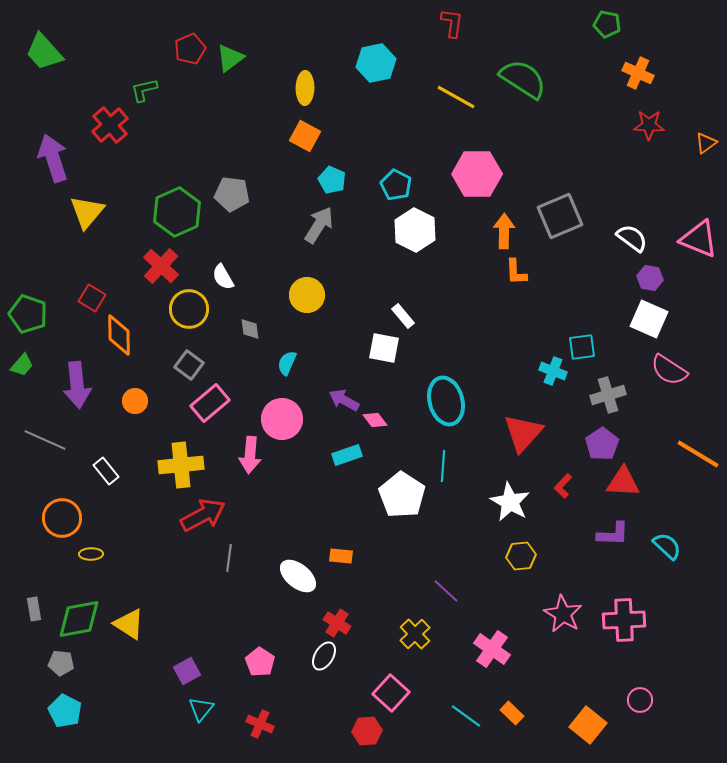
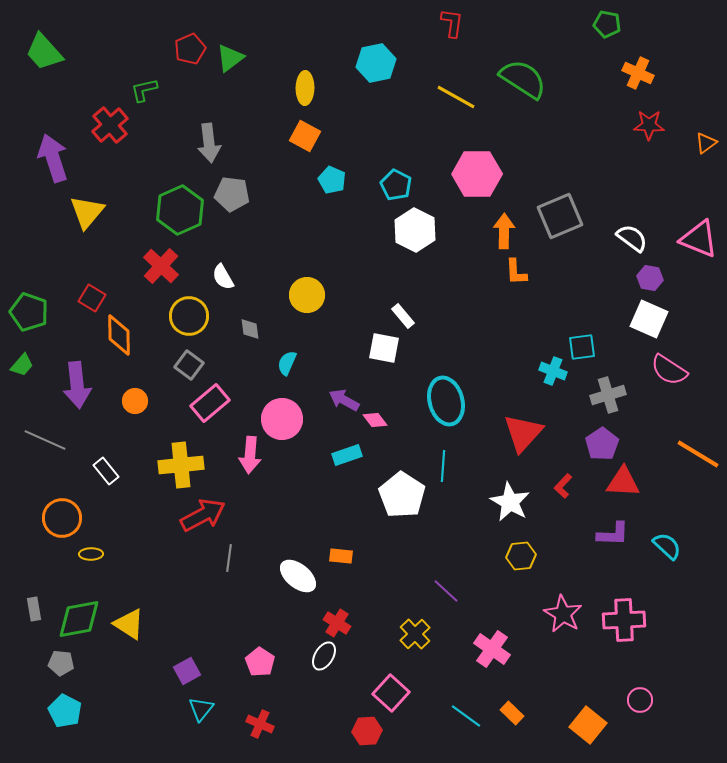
green hexagon at (177, 212): moved 3 px right, 2 px up
gray arrow at (319, 225): moved 110 px left, 82 px up; rotated 141 degrees clockwise
yellow circle at (189, 309): moved 7 px down
green pentagon at (28, 314): moved 1 px right, 2 px up
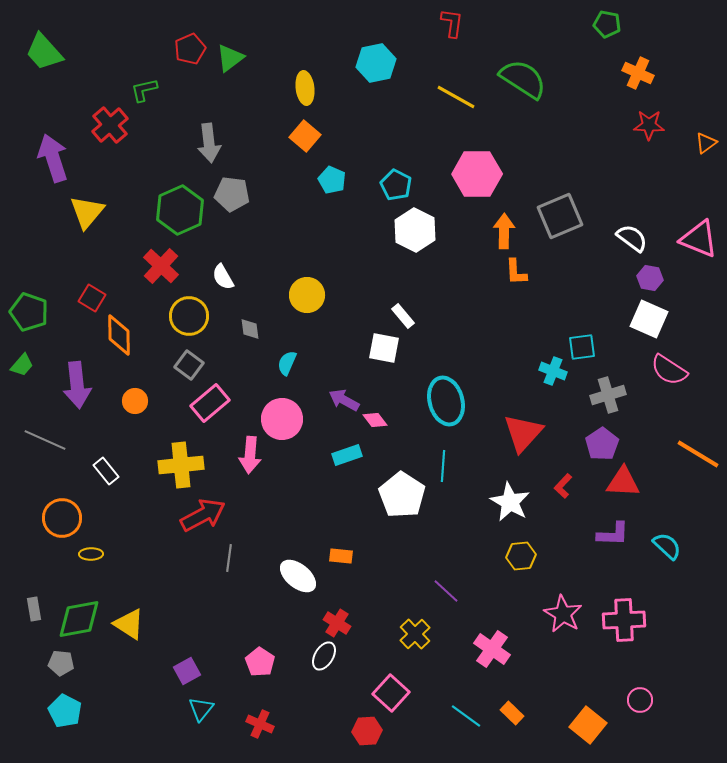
yellow ellipse at (305, 88): rotated 8 degrees counterclockwise
orange square at (305, 136): rotated 12 degrees clockwise
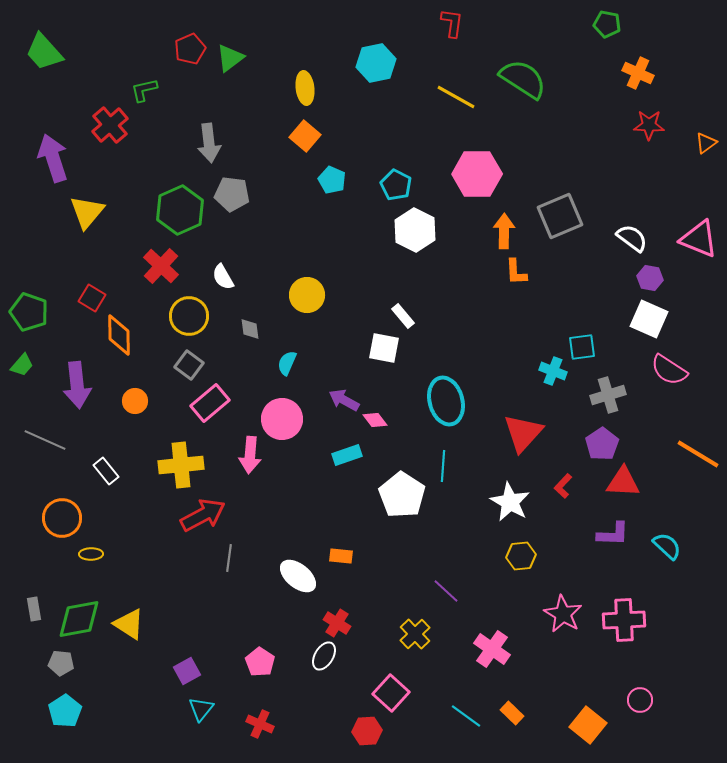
cyan pentagon at (65, 711): rotated 12 degrees clockwise
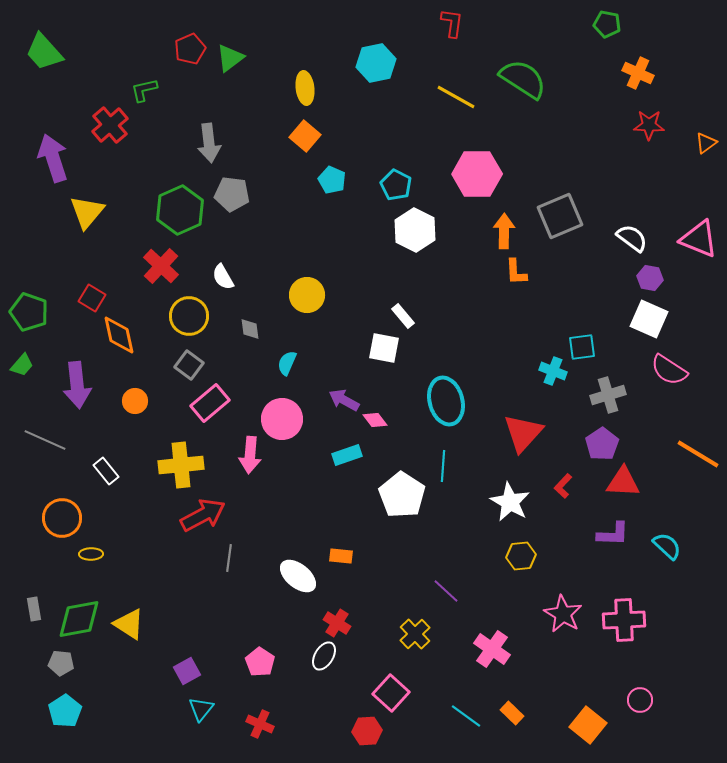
orange diamond at (119, 335): rotated 12 degrees counterclockwise
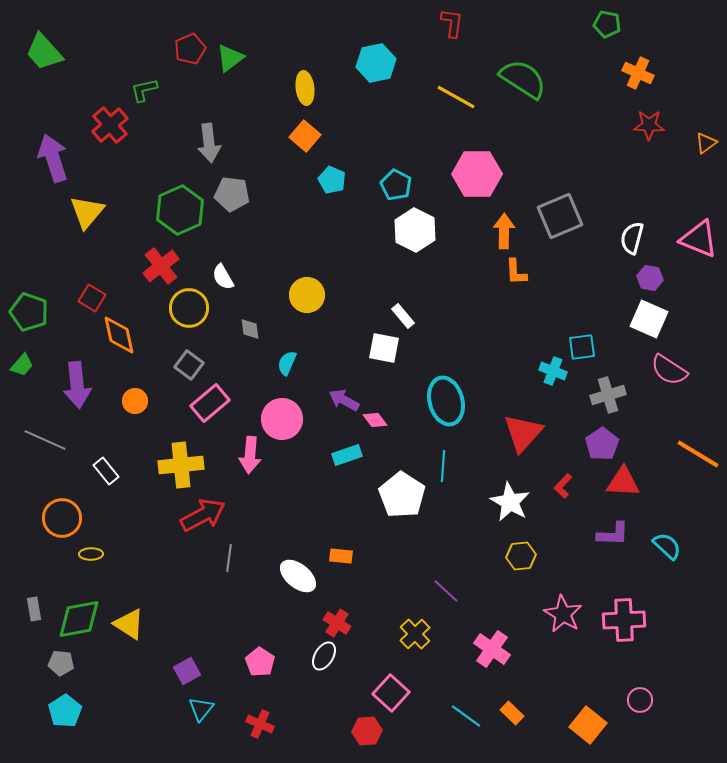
white semicircle at (632, 238): rotated 112 degrees counterclockwise
red cross at (161, 266): rotated 9 degrees clockwise
yellow circle at (189, 316): moved 8 px up
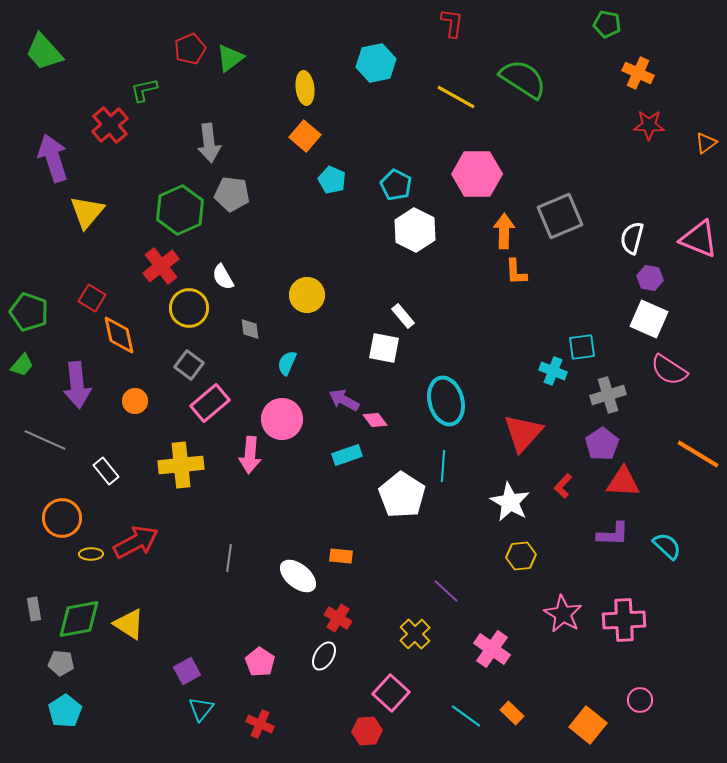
red arrow at (203, 515): moved 67 px left, 27 px down
red cross at (337, 623): moved 1 px right, 5 px up
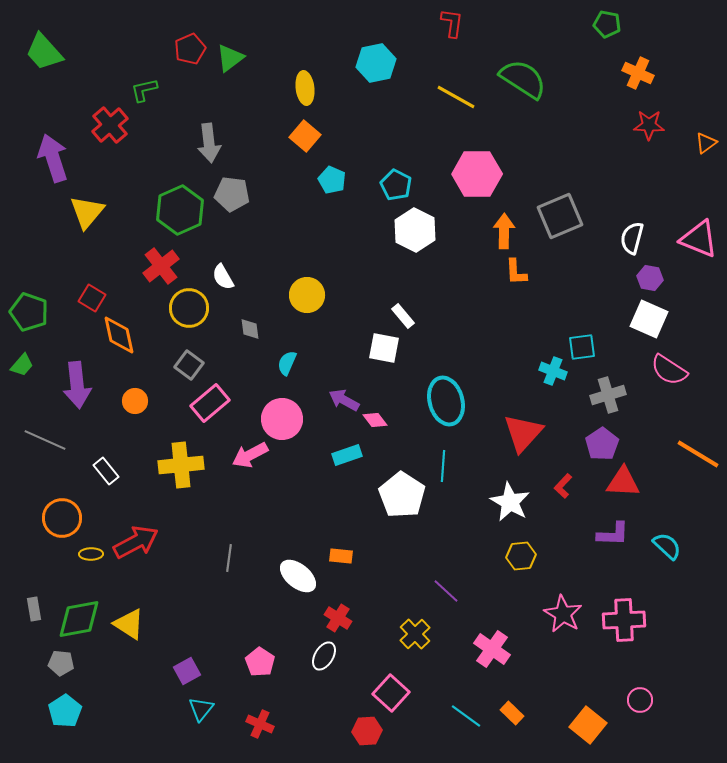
pink arrow at (250, 455): rotated 57 degrees clockwise
